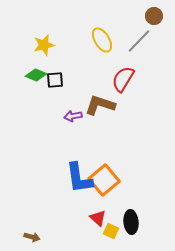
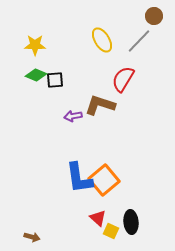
yellow star: moved 9 px left; rotated 15 degrees clockwise
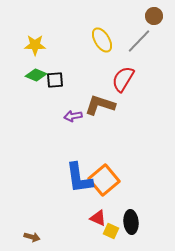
red triangle: rotated 18 degrees counterclockwise
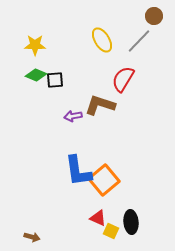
blue L-shape: moved 1 px left, 7 px up
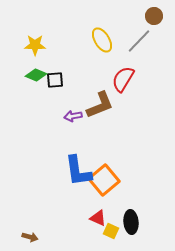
brown L-shape: rotated 140 degrees clockwise
brown arrow: moved 2 px left
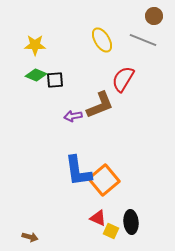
gray line: moved 4 px right, 1 px up; rotated 68 degrees clockwise
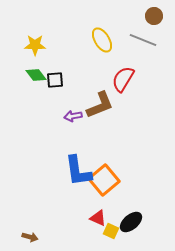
green diamond: rotated 30 degrees clockwise
black ellipse: rotated 55 degrees clockwise
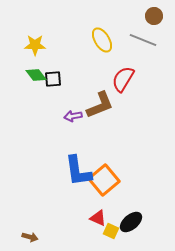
black square: moved 2 px left, 1 px up
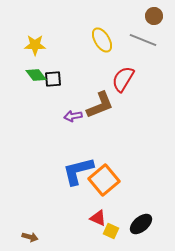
blue L-shape: rotated 84 degrees clockwise
black ellipse: moved 10 px right, 2 px down
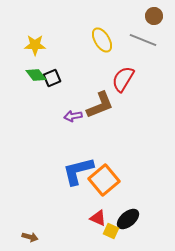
black square: moved 1 px left, 1 px up; rotated 18 degrees counterclockwise
black ellipse: moved 13 px left, 5 px up
